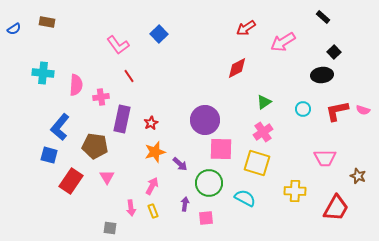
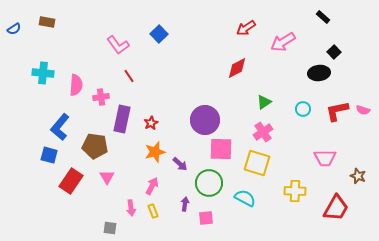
black ellipse at (322, 75): moved 3 px left, 2 px up
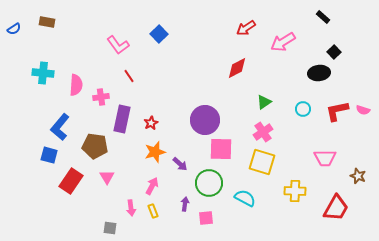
yellow square at (257, 163): moved 5 px right, 1 px up
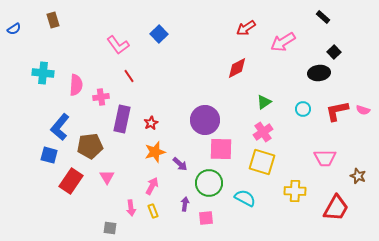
brown rectangle at (47, 22): moved 6 px right, 2 px up; rotated 63 degrees clockwise
brown pentagon at (95, 146): moved 5 px left; rotated 15 degrees counterclockwise
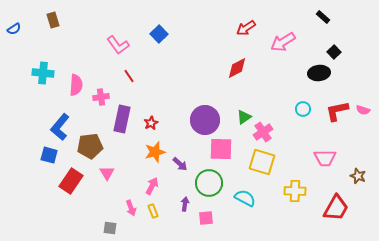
green triangle at (264, 102): moved 20 px left, 15 px down
pink triangle at (107, 177): moved 4 px up
pink arrow at (131, 208): rotated 14 degrees counterclockwise
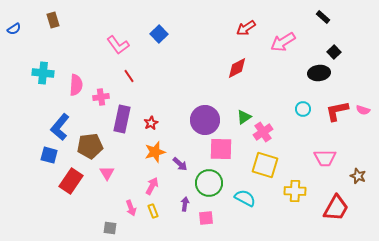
yellow square at (262, 162): moved 3 px right, 3 px down
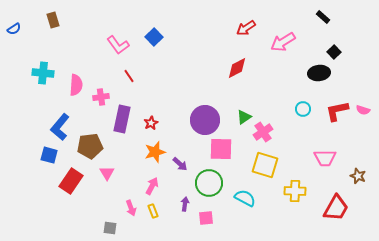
blue square at (159, 34): moved 5 px left, 3 px down
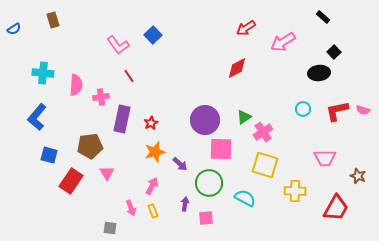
blue square at (154, 37): moved 1 px left, 2 px up
blue L-shape at (60, 127): moved 23 px left, 10 px up
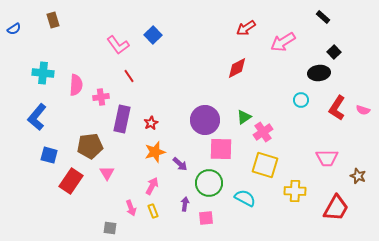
cyan circle at (303, 109): moved 2 px left, 9 px up
red L-shape at (337, 111): moved 3 px up; rotated 45 degrees counterclockwise
pink trapezoid at (325, 158): moved 2 px right
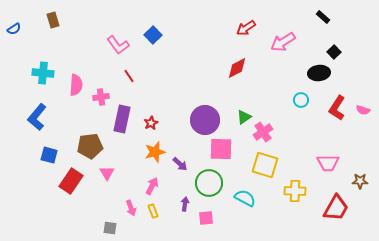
pink trapezoid at (327, 158): moved 1 px right, 5 px down
brown star at (358, 176): moved 2 px right, 5 px down; rotated 21 degrees counterclockwise
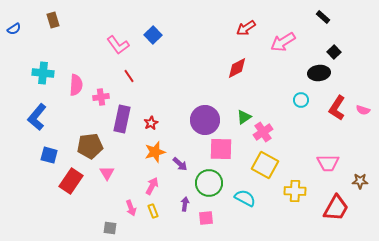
yellow square at (265, 165): rotated 12 degrees clockwise
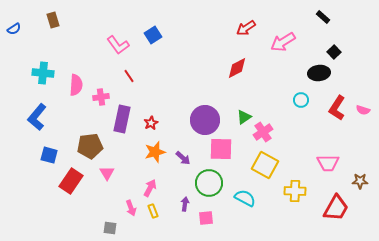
blue square at (153, 35): rotated 12 degrees clockwise
purple arrow at (180, 164): moved 3 px right, 6 px up
pink arrow at (152, 186): moved 2 px left, 2 px down
